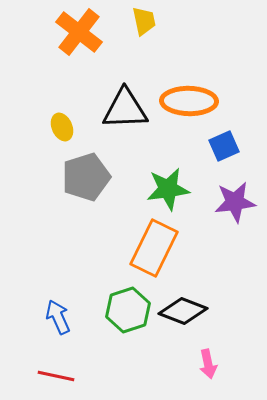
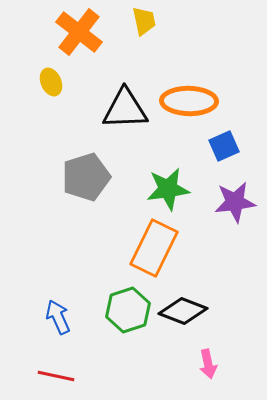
yellow ellipse: moved 11 px left, 45 px up
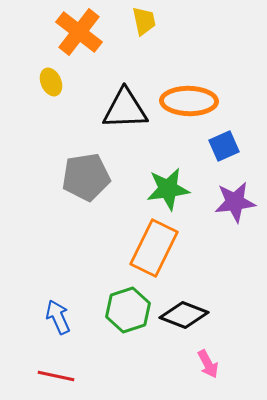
gray pentagon: rotated 9 degrees clockwise
black diamond: moved 1 px right, 4 px down
pink arrow: rotated 16 degrees counterclockwise
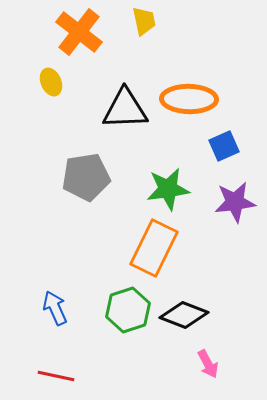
orange ellipse: moved 2 px up
blue arrow: moved 3 px left, 9 px up
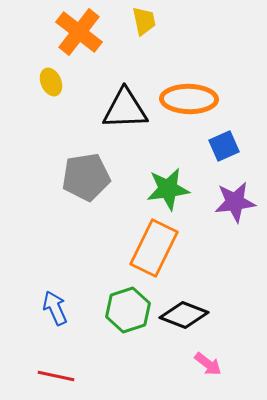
pink arrow: rotated 24 degrees counterclockwise
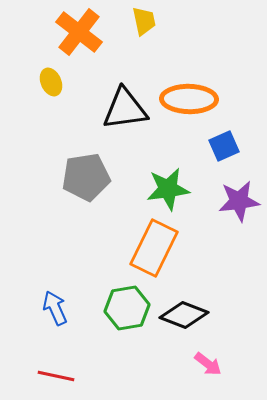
black triangle: rotated 6 degrees counterclockwise
purple star: moved 4 px right, 1 px up
green hexagon: moved 1 px left, 2 px up; rotated 9 degrees clockwise
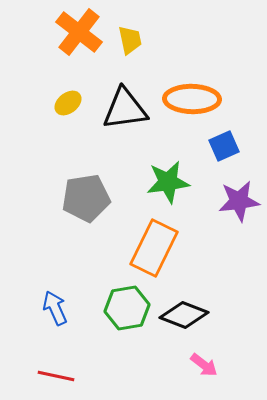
yellow trapezoid: moved 14 px left, 19 px down
yellow ellipse: moved 17 px right, 21 px down; rotated 76 degrees clockwise
orange ellipse: moved 3 px right
gray pentagon: moved 21 px down
green star: moved 7 px up
pink arrow: moved 4 px left, 1 px down
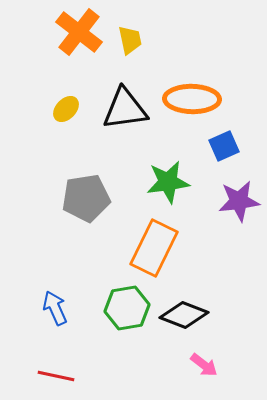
yellow ellipse: moved 2 px left, 6 px down; rotated 8 degrees counterclockwise
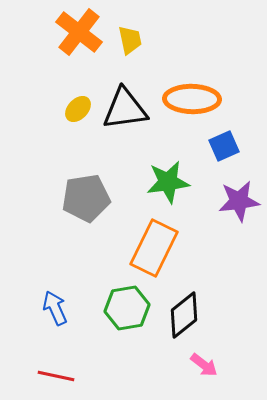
yellow ellipse: moved 12 px right
black diamond: rotated 60 degrees counterclockwise
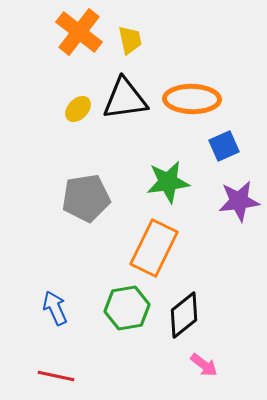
black triangle: moved 10 px up
